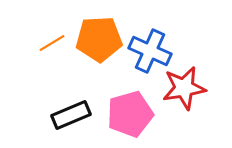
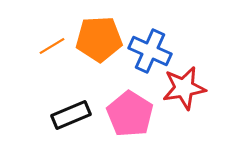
orange line: moved 3 px down
pink pentagon: rotated 24 degrees counterclockwise
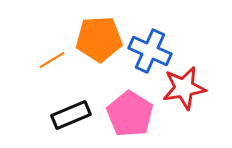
orange line: moved 14 px down
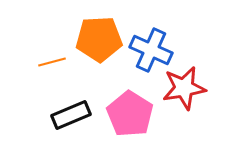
blue cross: moved 1 px right, 1 px up
orange line: moved 2 px down; rotated 16 degrees clockwise
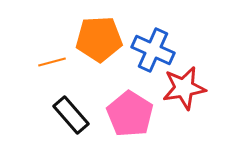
blue cross: moved 2 px right
black rectangle: rotated 72 degrees clockwise
